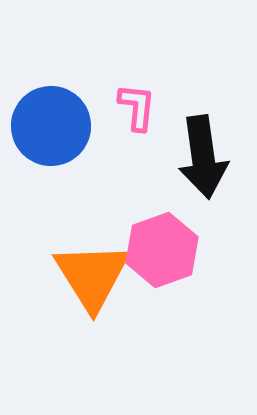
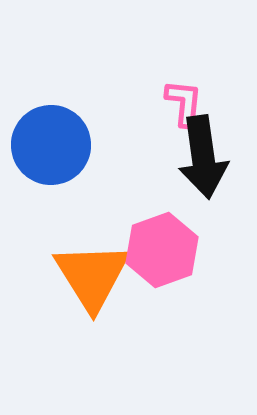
pink L-shape: moved 47 px right, 4 px up
blue circle: moved 19 px down
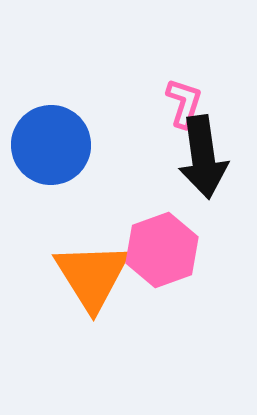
pink L-shape: rotated 12 degrees clockwise
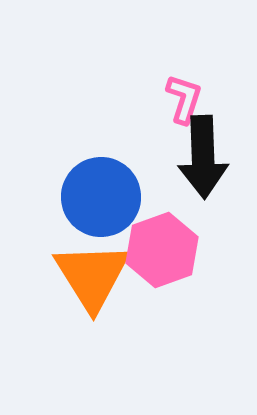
pink L-shape: moved 4 px up
blue circle: moved 50 px right, 52 px down
black arrow: rotated 6 degrees clockwise
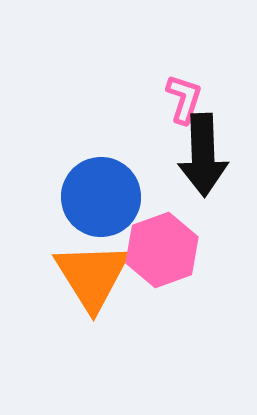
black arrow: moved 2 px up
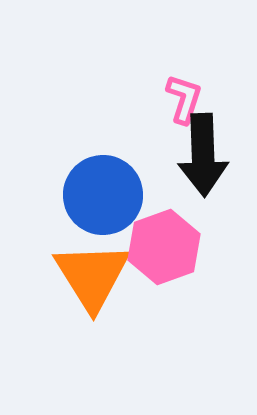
blue circle: moved 2 px right, 2 px up
pink hexagon: moved 2 px right, 3 px up
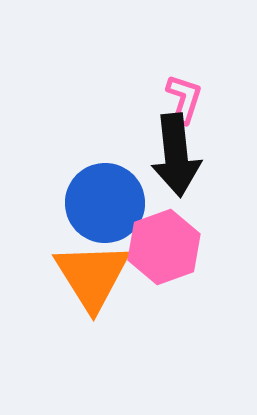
black arrow: moved 27 px left; rotated 4 degrees counterclockwise
blue circle: moved 2 px right, 8 px down
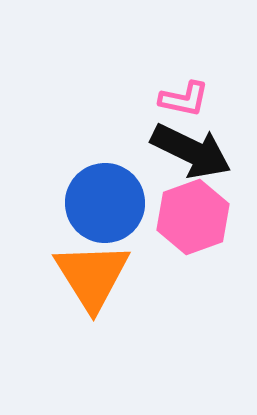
pink L-shape: rotated 84 degrees clockwise
black arrow: moved 15 px right, 4 px up; rotated 58 degrees counterclockwise
pink hexagon: moved 29 px right, 30 px up
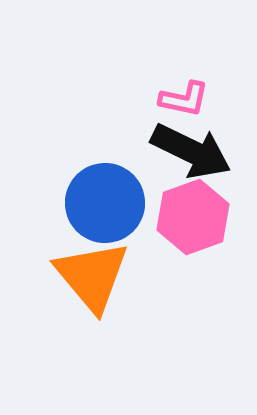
orange triangle: rotated 8 degrees counterclockwise
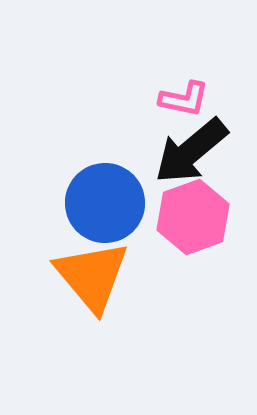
black arrow: rotated 114 degrees clockwise
